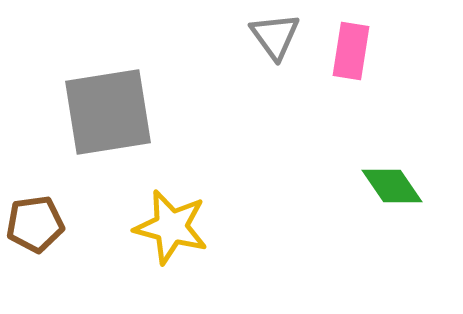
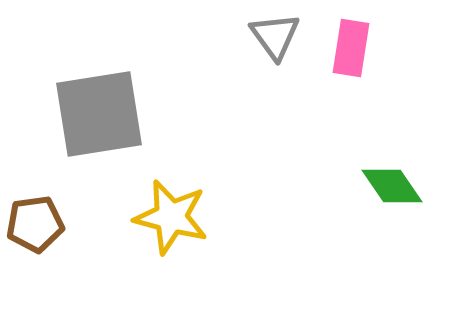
pink rectangle: moved 3 px up
gray square: moved 9 px left, 2 px down
yellow star: moved 10 px up
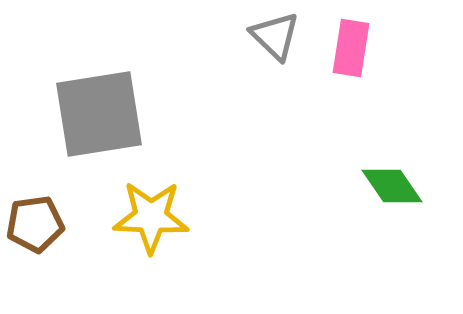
gray triangle: rotated 10 degrees counterclockwise
yellow star: moved 20 px left; rotated 12 degrees counterclockwise
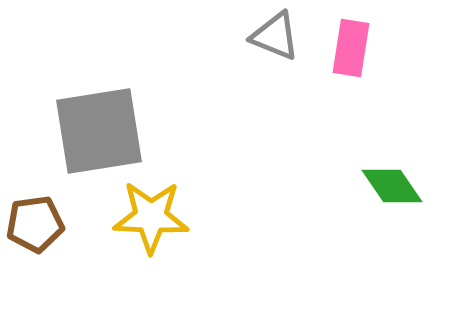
gray triangle: rotated 22 degrees counterclockwise
gray square: moved 17 px down
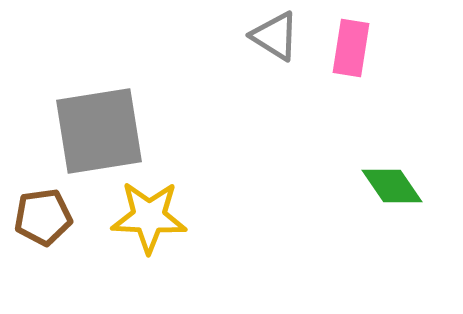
gray triangle: rotated 10 degrees clockwise
yellow star: moved 2 px left
brown pentagon: moved 8 px right, 7 px up
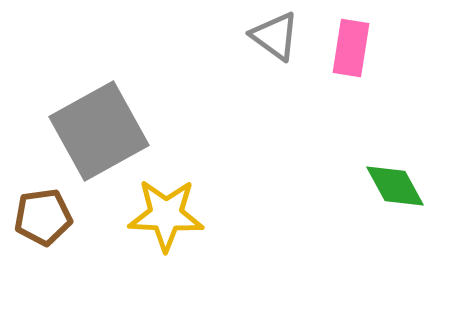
gray triangle: rotated 4 degrees clockwise
gray square: rotated 20 degrees counterclockwise
green diamond: moved 3 px right; rotated 6 degrees clockwise
yellow star: moved 17 px right, 2 px up
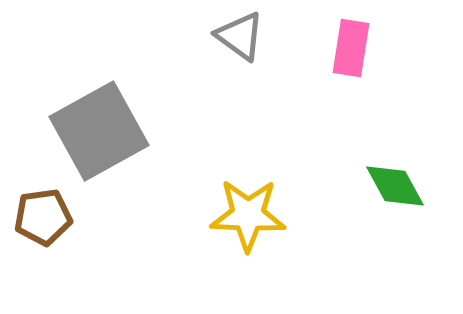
gray triangle: moved 35 px left
yellow star: moved 82 px right
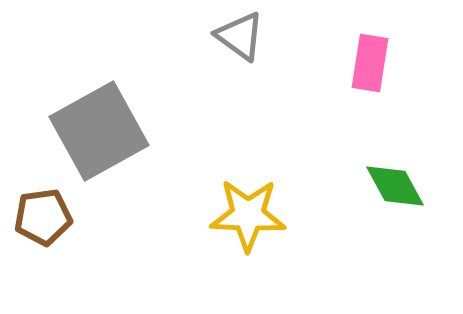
pink rectangle: moved 19 px right, 15 px down
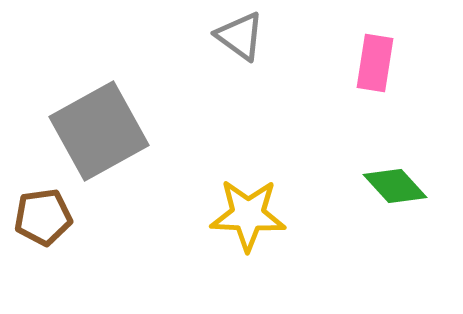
pink rectangle: moved 5 px right
green diamond: rotated 14 degrees counterclockwise
